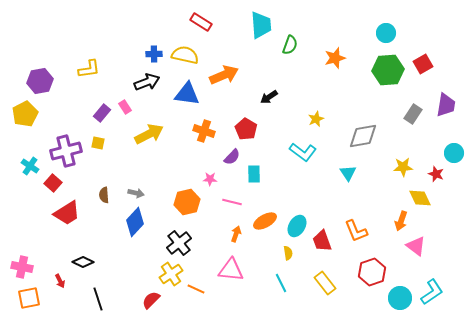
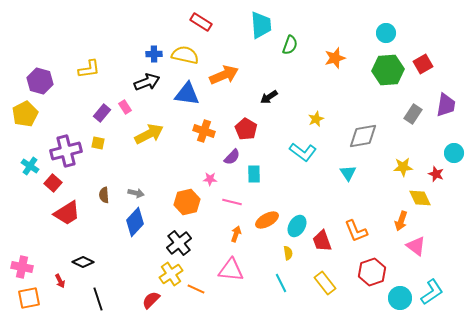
purple hexagon at (40, 81): rotated 25 degrees clockwise
orange ellipse at (265, 221): moved 2 px right, 1 px up
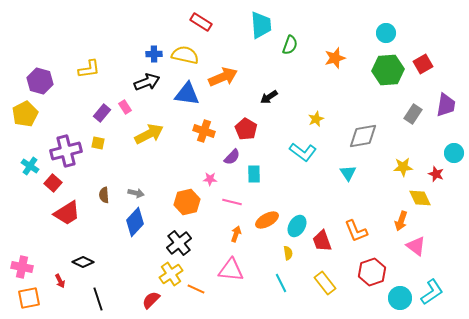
orange arrow at (224, 75): moved 1 px left, 2 px down
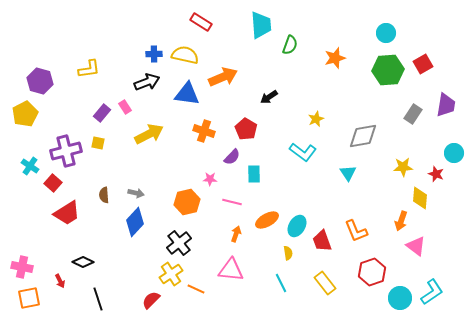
yellow diamond at (420, 198): rotated 30 degrees clockwise
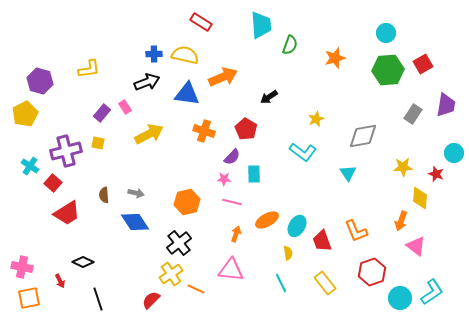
pink star at (210, 179): moved 14 px right
blue diamond at (135, 222): rotated 76 degrees counterclockwise
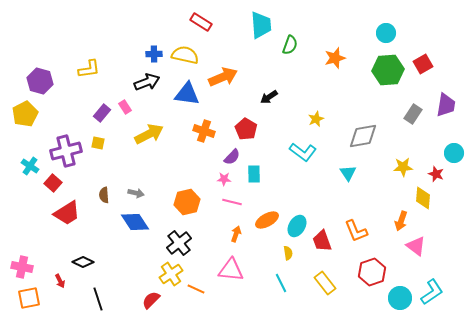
yellow diamond at (420, 198): moved 3 px right
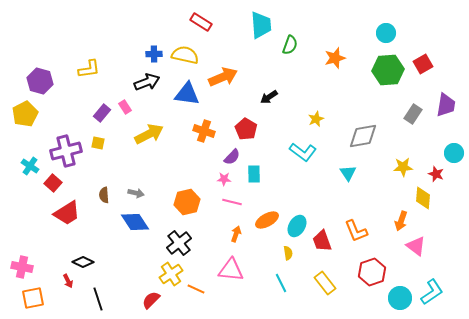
red arrow at (60, 281): moved 8 px right
orange square at (29, 298): moved 4 px right
